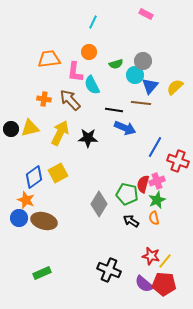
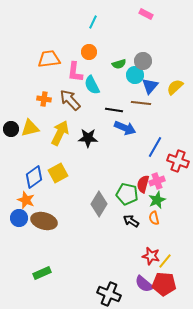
green semicircle: moved 3 px right
black cross: moved 24 px down
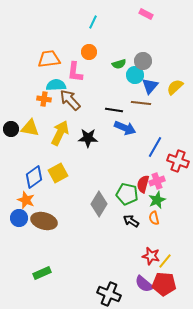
cyan semicircle: moved 36 px left; rotated 114 degrees clockwise
yellow triangle: rotated 24 degrees clockwise
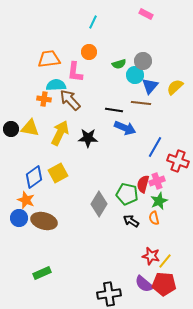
green star: moved 2 px right, 1 px down
black cross: rotated 30 degrees counterclockwise
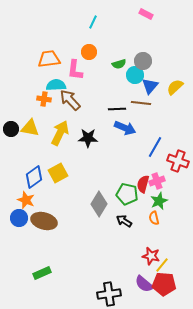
pink L-shape: moved 2 px up
black line: moved 3 px right, 1 px up; rotated 12 degrees counterclockwise
black arrow: moved 7 px left
yellow line: moved 3 px left, 4 px down
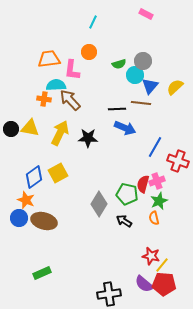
pink L-shape: moved 3 px left
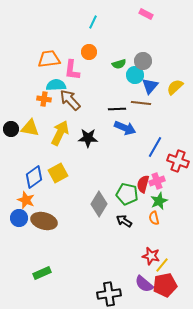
red pentagon: moved 1 px right, 1 px down; rotated 15 degrees counterclockwise
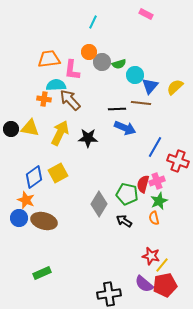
gray circle: moved 41 px left, 1 px down
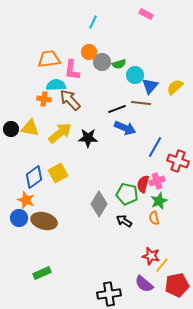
black line: rotated 18 degrees counterclockwise
yellow arrow: rotated 25 degrees clockwise
red pentagon: moved 12 px right
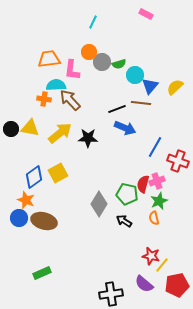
black cross: moved 2 px right
